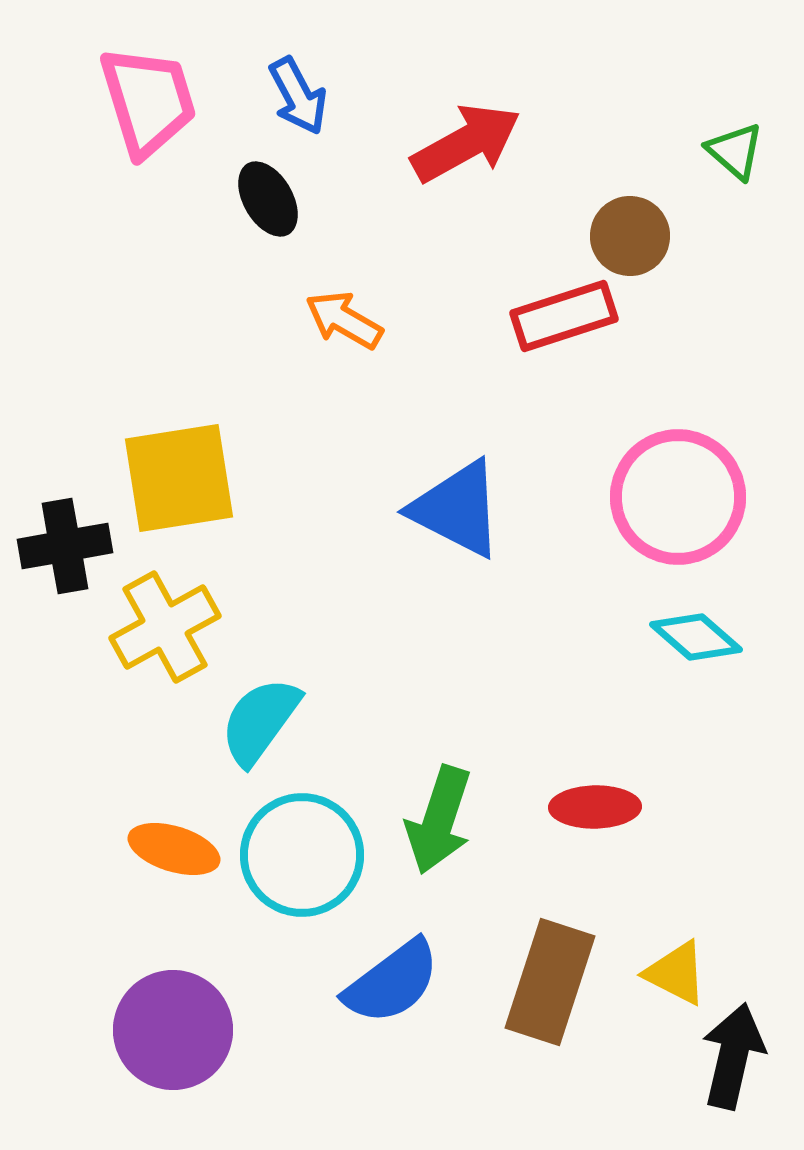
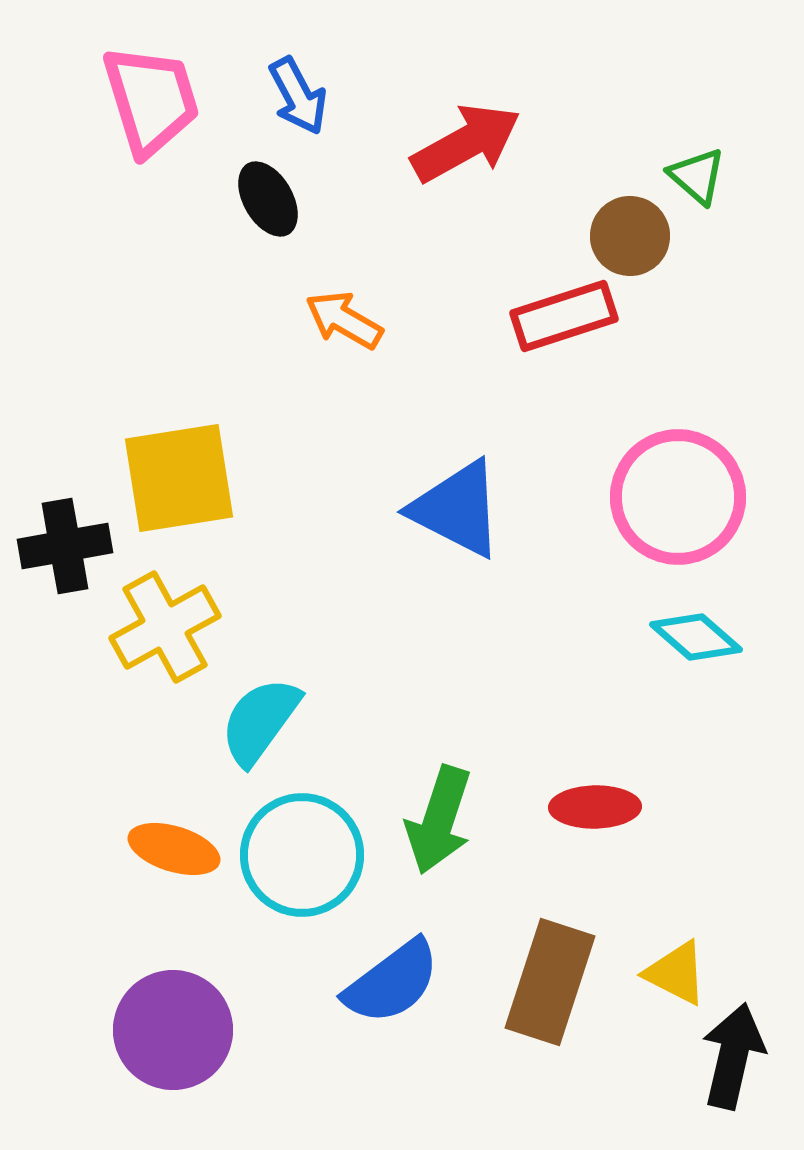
pink trapezoid: moved 3 px right, 1 px up
green triangle: moved 38 px left, 25 px down
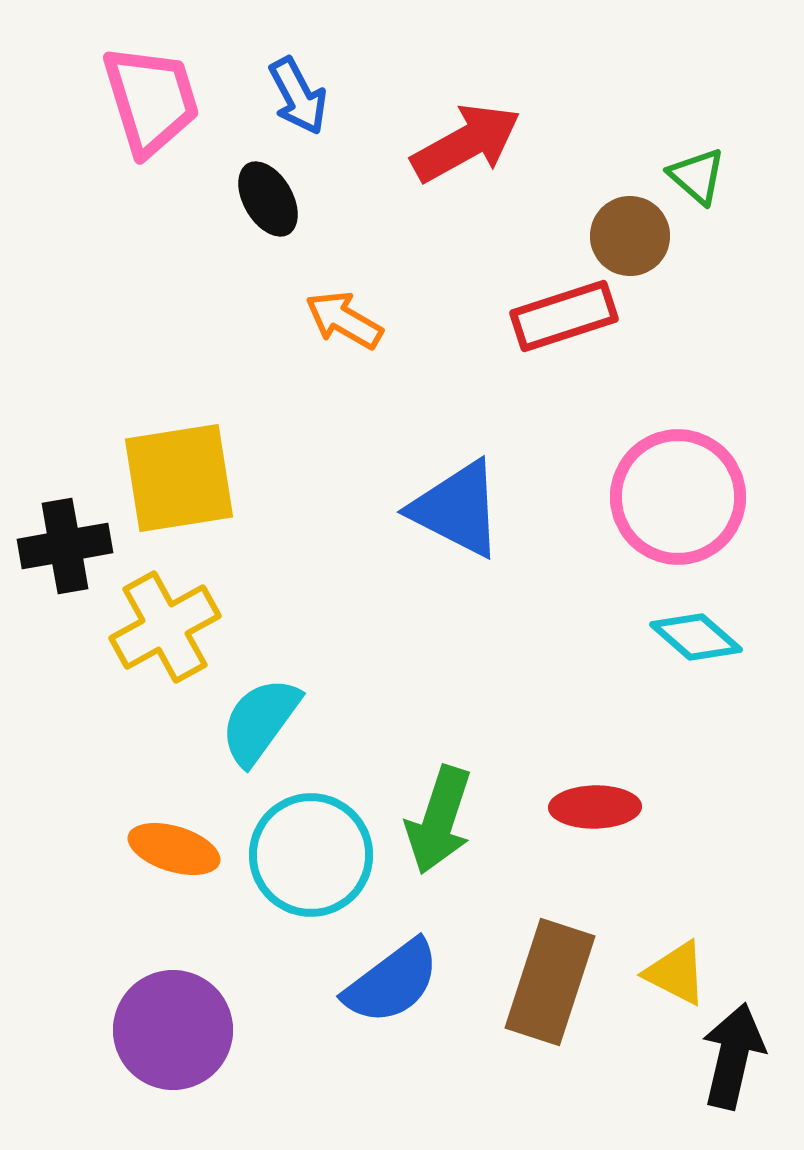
cyan circle: moved 9 px right
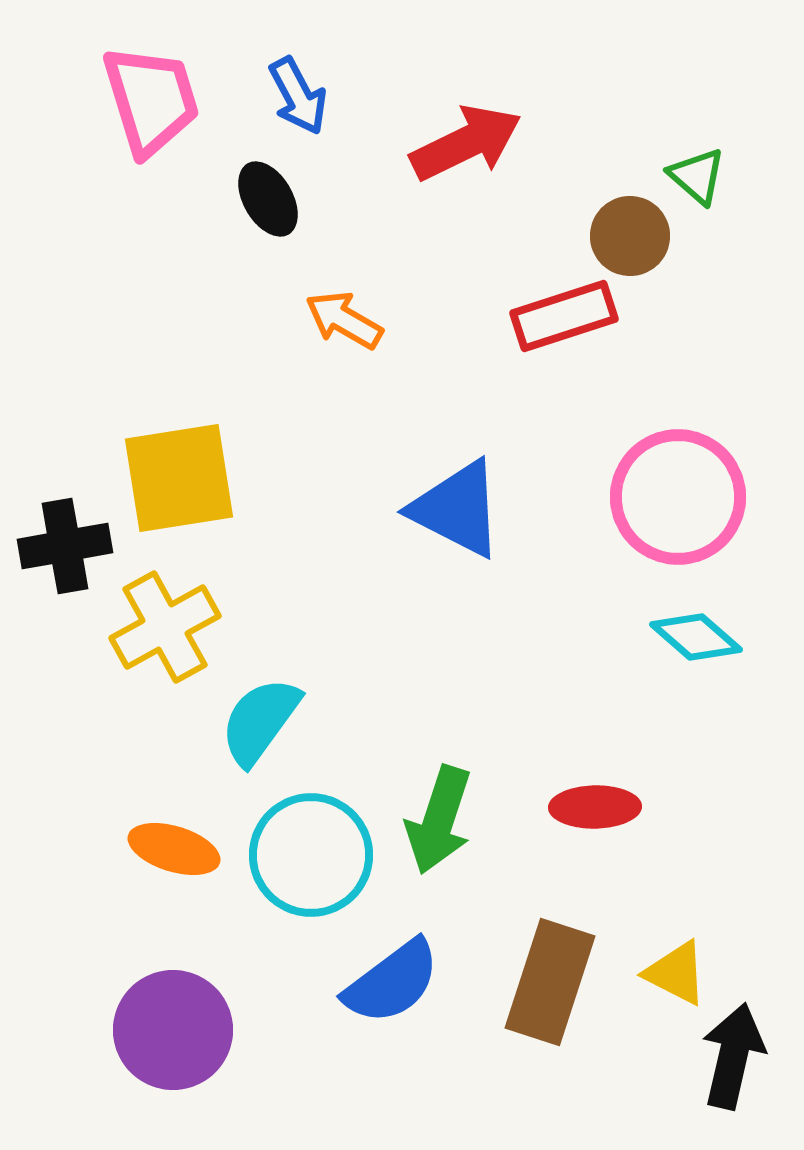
red arrow: rotated 3 degrees clockwise
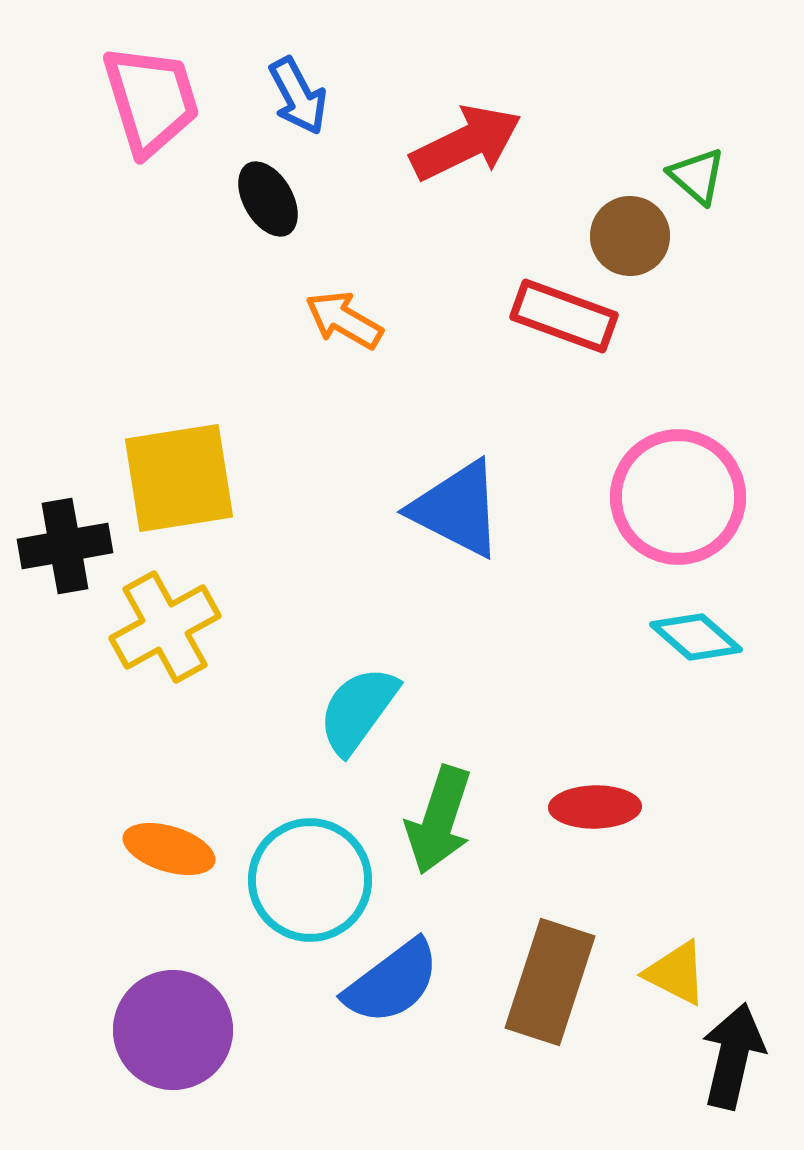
red rectangle: rotated 38 degrees clockwise
cyan semicircle: moved 98 px right, 11 px up
orange ellipse: moved 5 px left
cyan circle: moved 1 px left, 25 px down
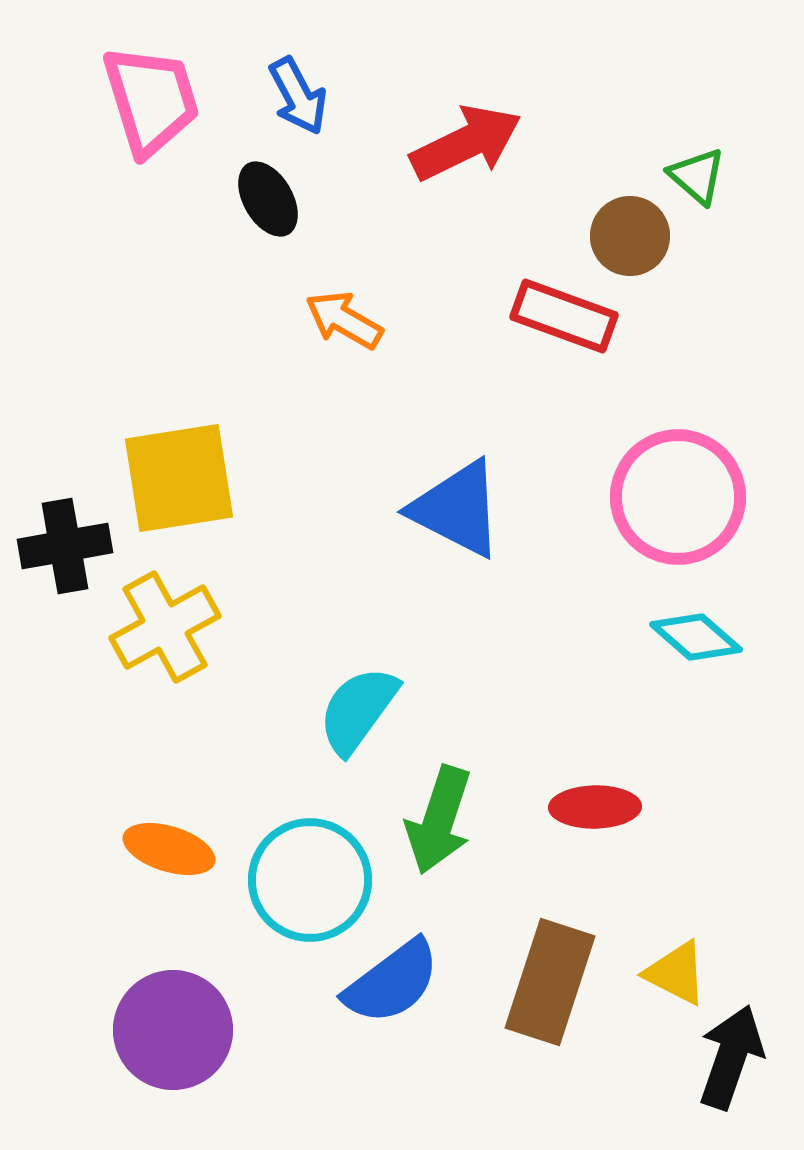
black arrow: moved 2 px left, 1 px down; rotated 6 degrees clockwise
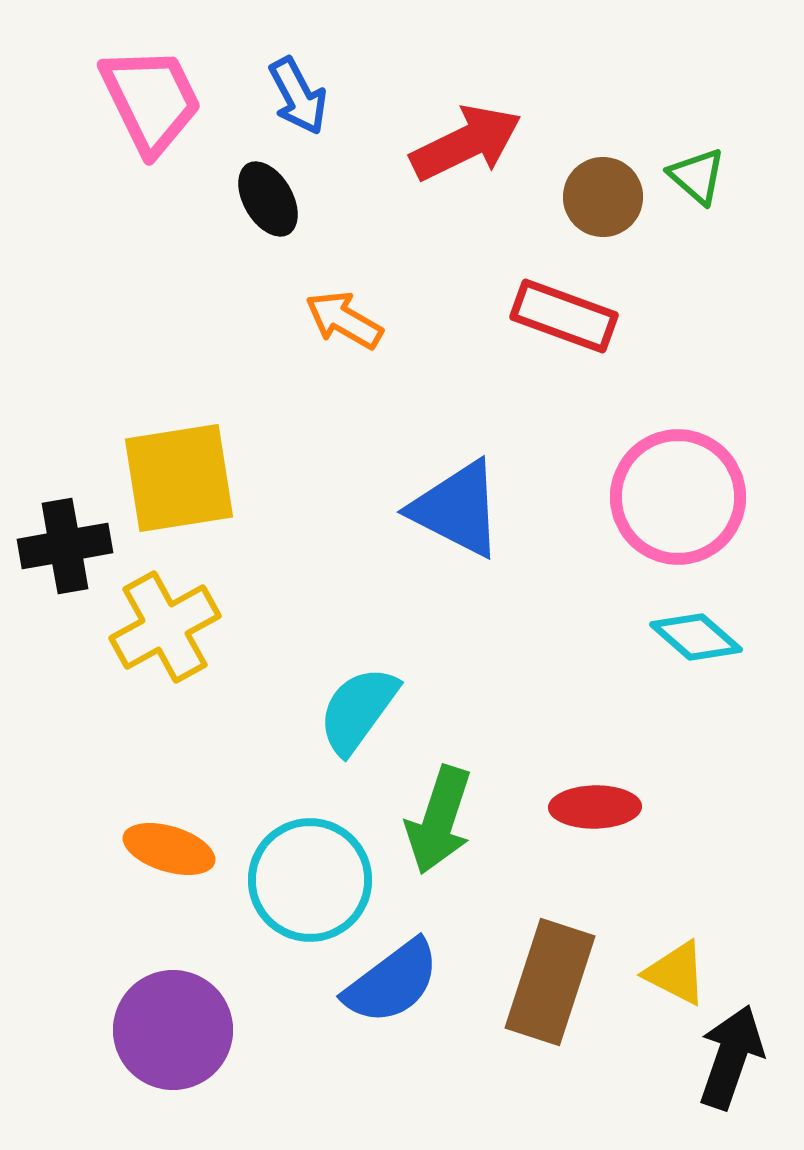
pink trapezoid: rotated 9 degrees counterclockwise
brown circle: moved 27 px left, 39 px up
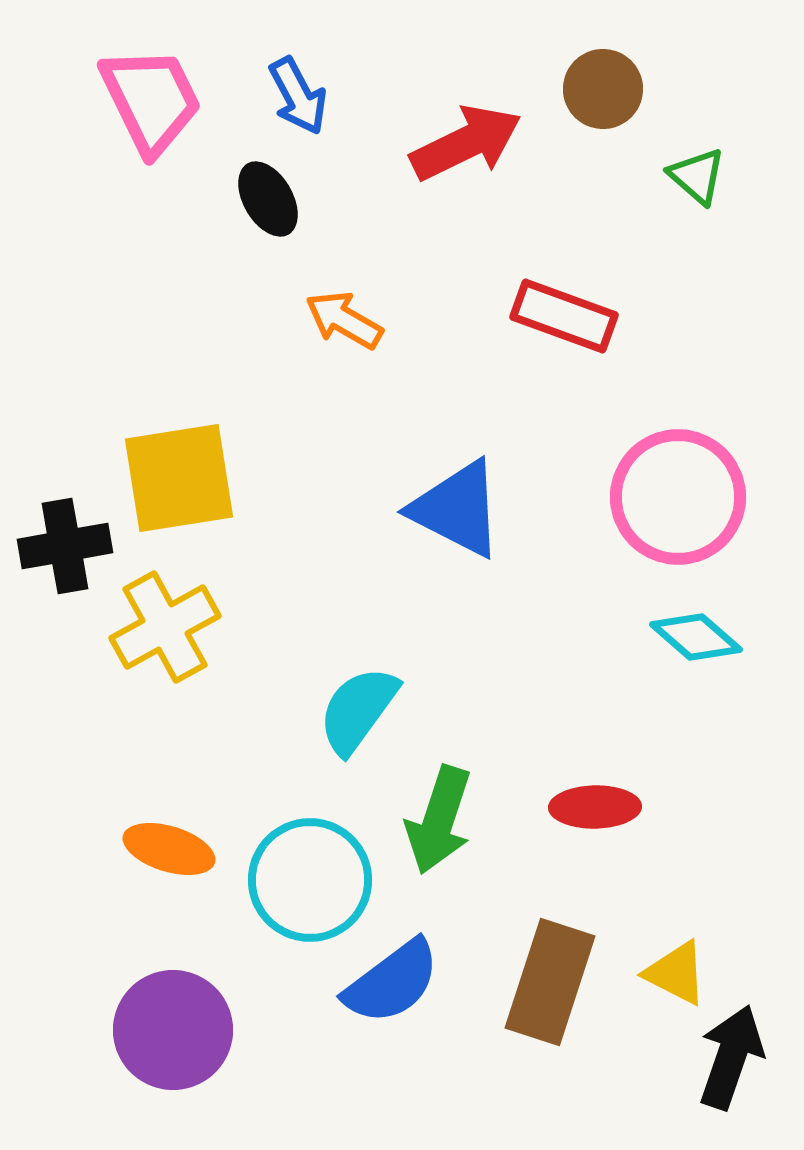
brown circle: moved 108 px up
